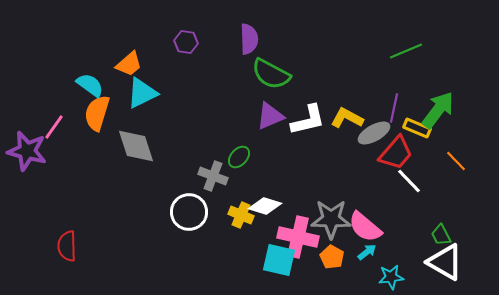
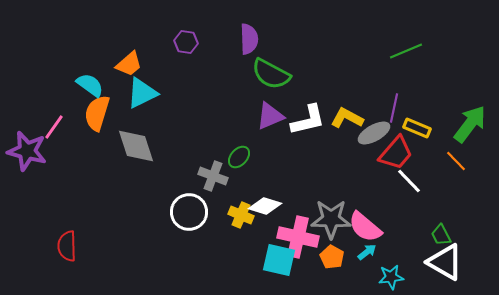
green arrow: moved 32 px right, 14 px down
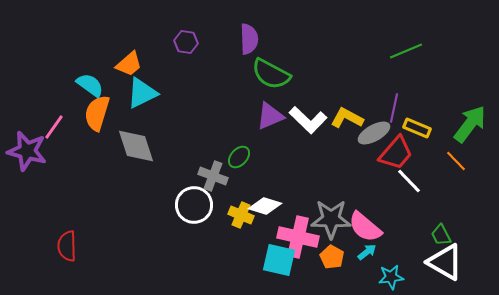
white L-shape: rotated 57 degrees clockwise
white circle: moved 5 px right, 7 px up
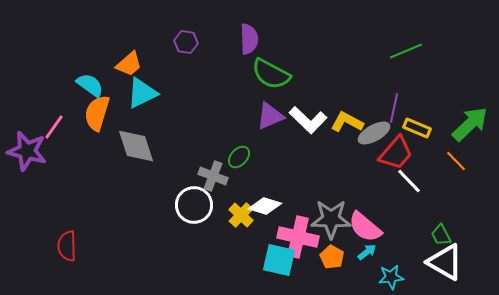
yellow L-shape: moved 4 px down
green arrow: rotated 9 degrees clockwise
yellow cross: rotated 20 degrees clockwise
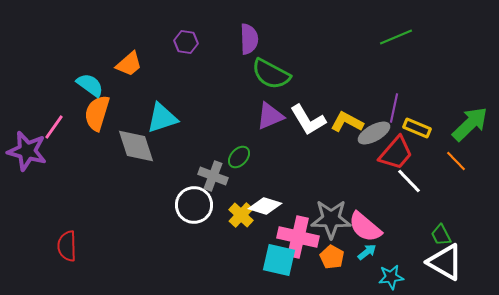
green line: moved 10 px left, 14 px up
cyan triangle: moved 20 px right, 25 px down; rotated 8 degrees clockwise
white L-shape: rotated 15 degrees clockwise
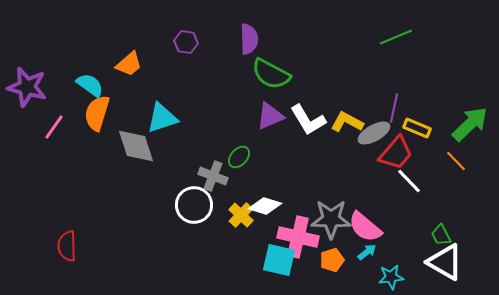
purple star: moved 64 px up
orange pentagon: moved 3 px down; rotated 25 degrees clockwise
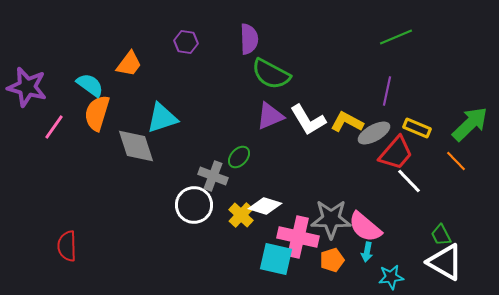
orange trapezoid: rotated 12 degrees counterclockwise
purple line: moved 7 px left, 17 px up
cyan arrow: rotated 138 degrees clockwise
cyan square: moved 3 px left, 1 px up
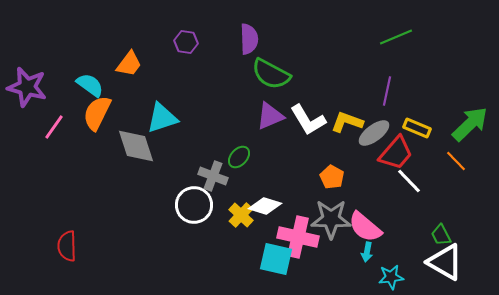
orange semicircle: rotated 9 degrees clockwise
yellow L-shape: rotated 8 degrees counterclockwise
gray ellipse: rotated 8 degrees counterclockwise
orange pentagon: moved 83 px up; rotated 25 degrees counterclockwise
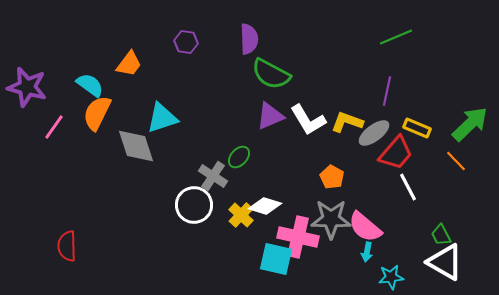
gray cross: rotated 12 degrees clockwise
white line: moved 1 px left, 6 px down; rotated 16 degrees clockwise
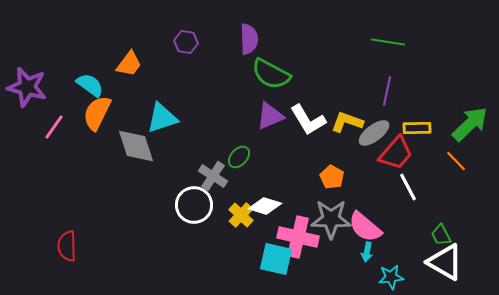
green line: moved 8 px left, 5 px down; rotated 32 degrees clockwise
yellow rectangle: rotated 24 degrees counterclockwise
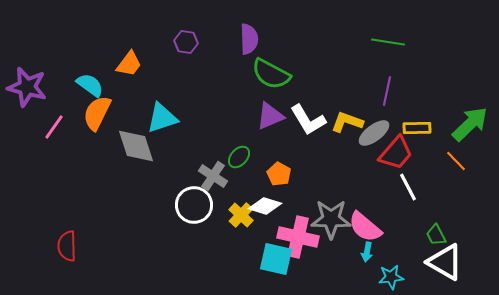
orange pentagon: moved 53 px left, 3 px up
green trapezoid: moved 5 px left
